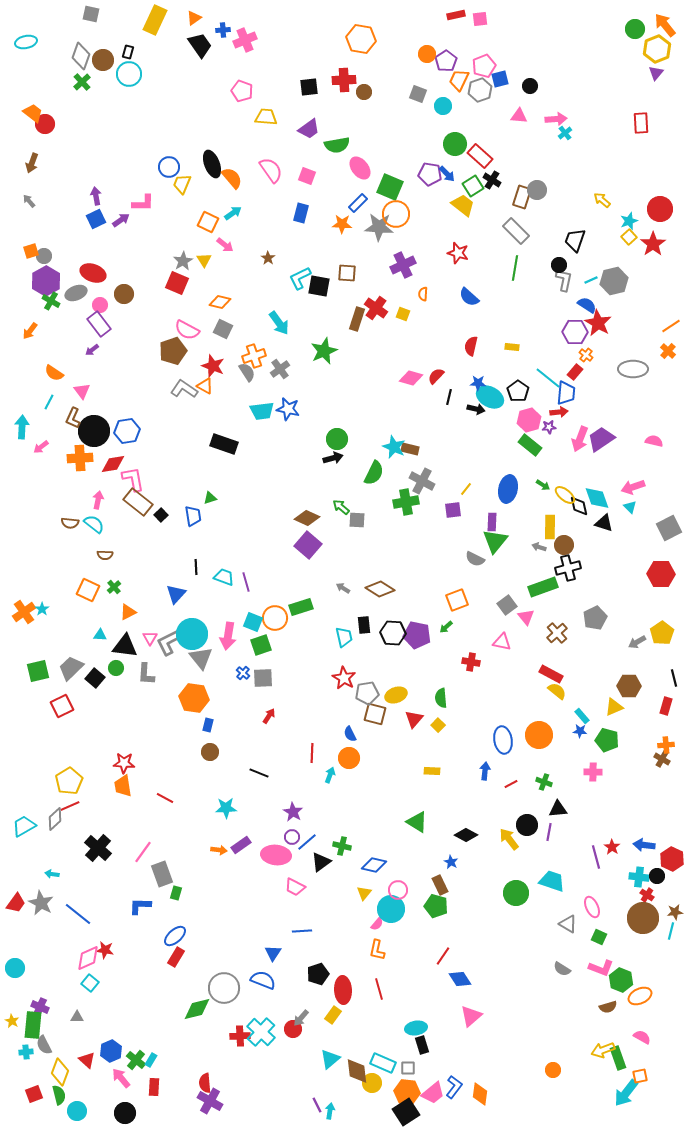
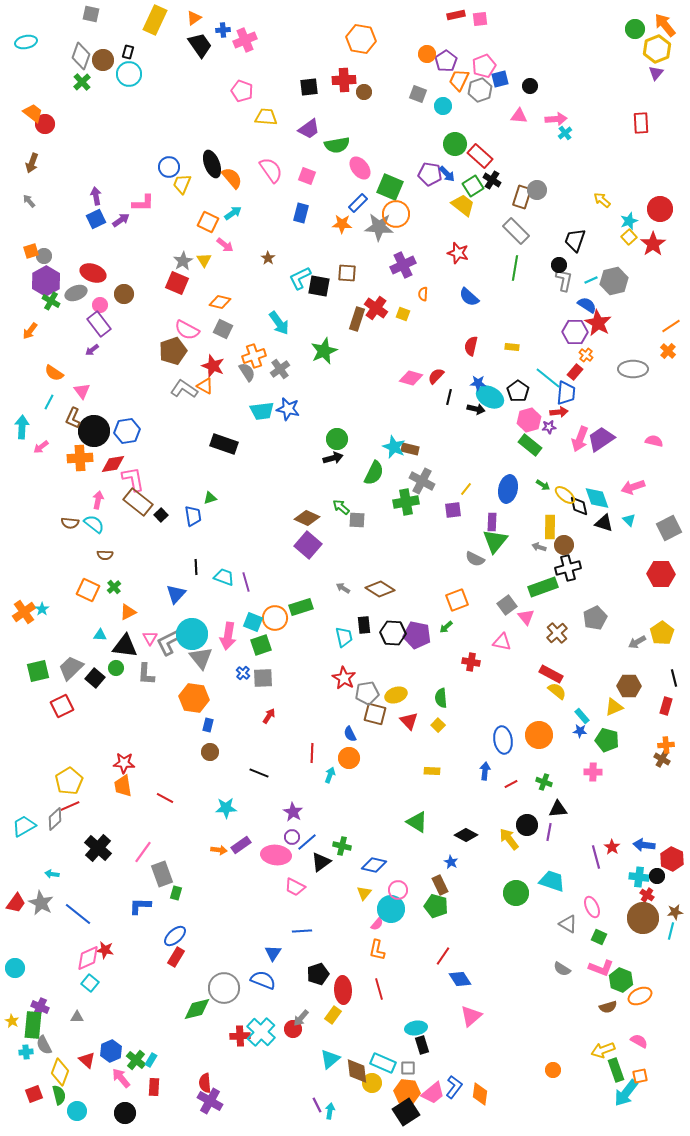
cyan triangle at (630, 507): moved 1 px left, 13 px down
red triangle at (414, 719): moved 5 px left, 2 px down; rotated 24 degrees counterclockwise
pink semicircle at (642, 1037): moved 3 px left, 4 px down
green rectangle at (618, 1058): moved 2 px left, 12 px down
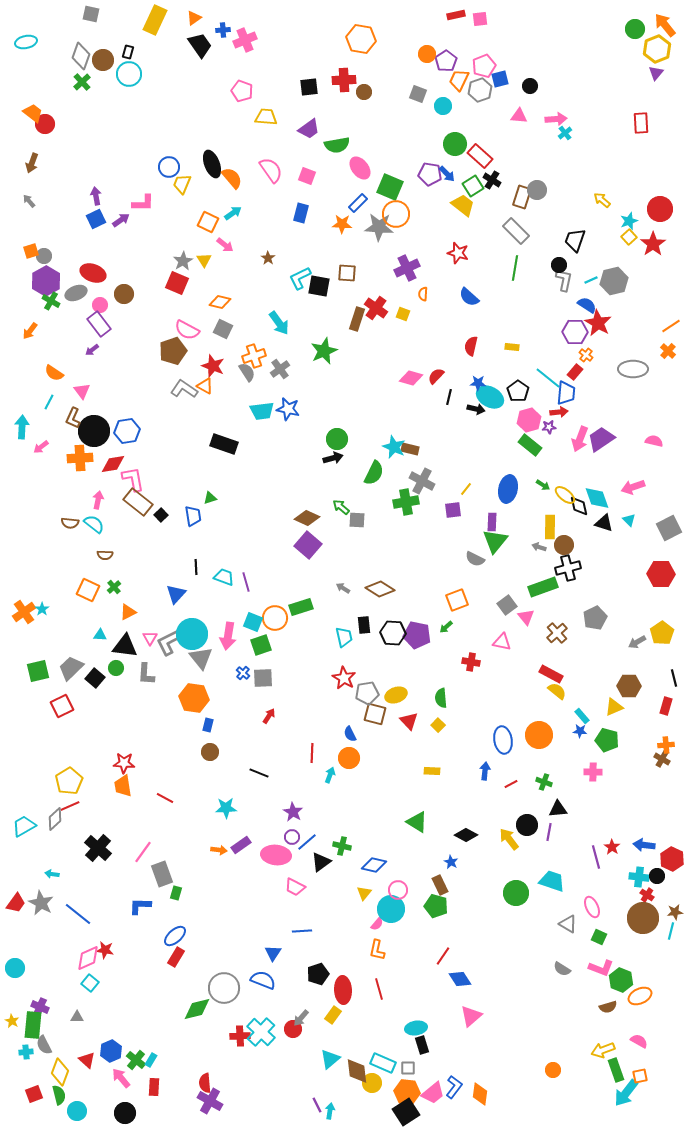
purple cross at (403, 265): moved 4 px right, 3 px down
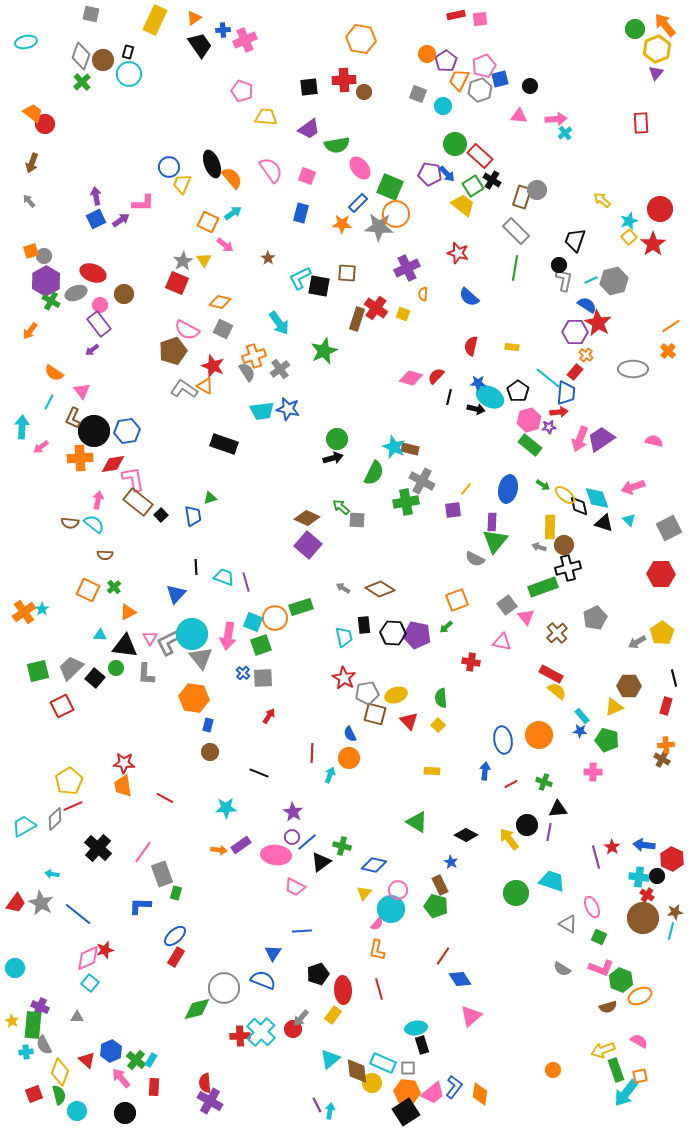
red line at (70, 806): moved 3 px right
red star at (105, 950): rotated 24 degrees counterclockwise
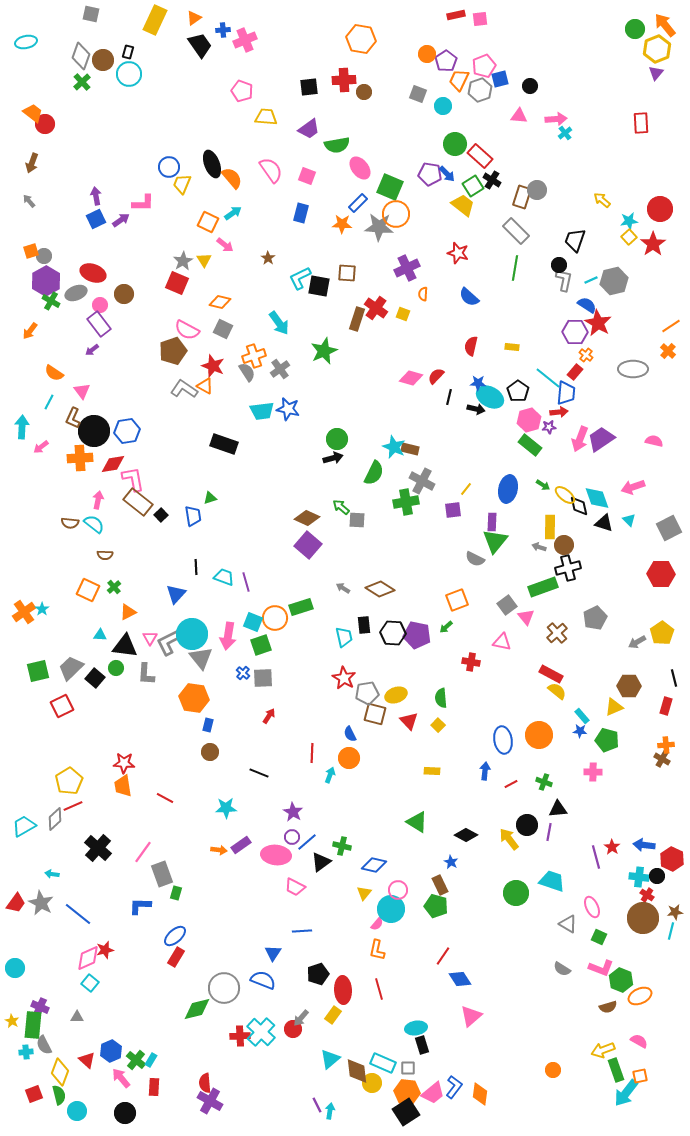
cyan star at (629, 221): rotated 12 degrees clockwise
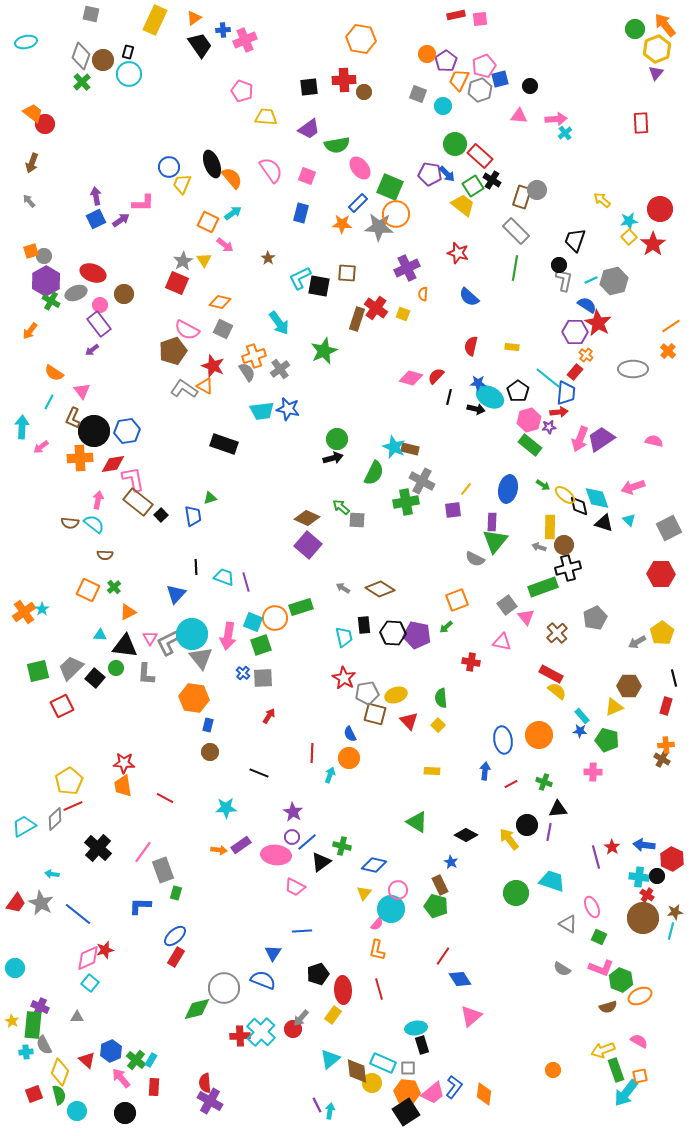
gray rectangle at (162, 874): moved 1 px right, 4 px up
orange diamond at (480, 1094): moved 4 px right
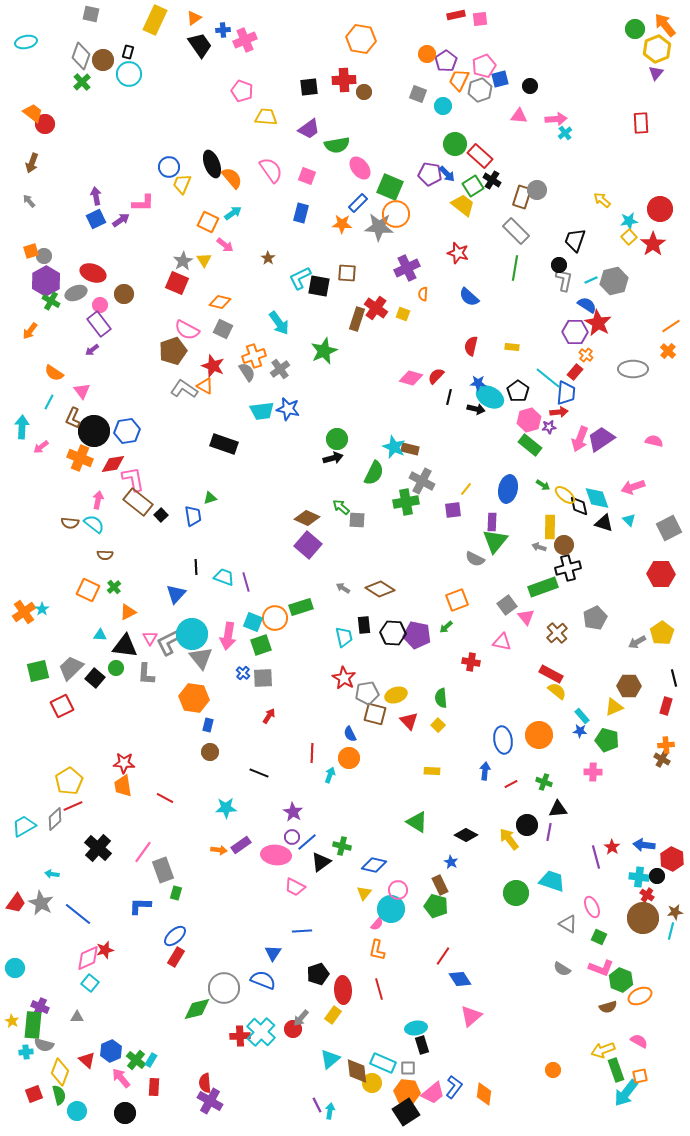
orange cross at (80, 458): rotated 25 degrees clockwise
gray semicircle at (44, 1045): rotated 48 degrees counterclockwise
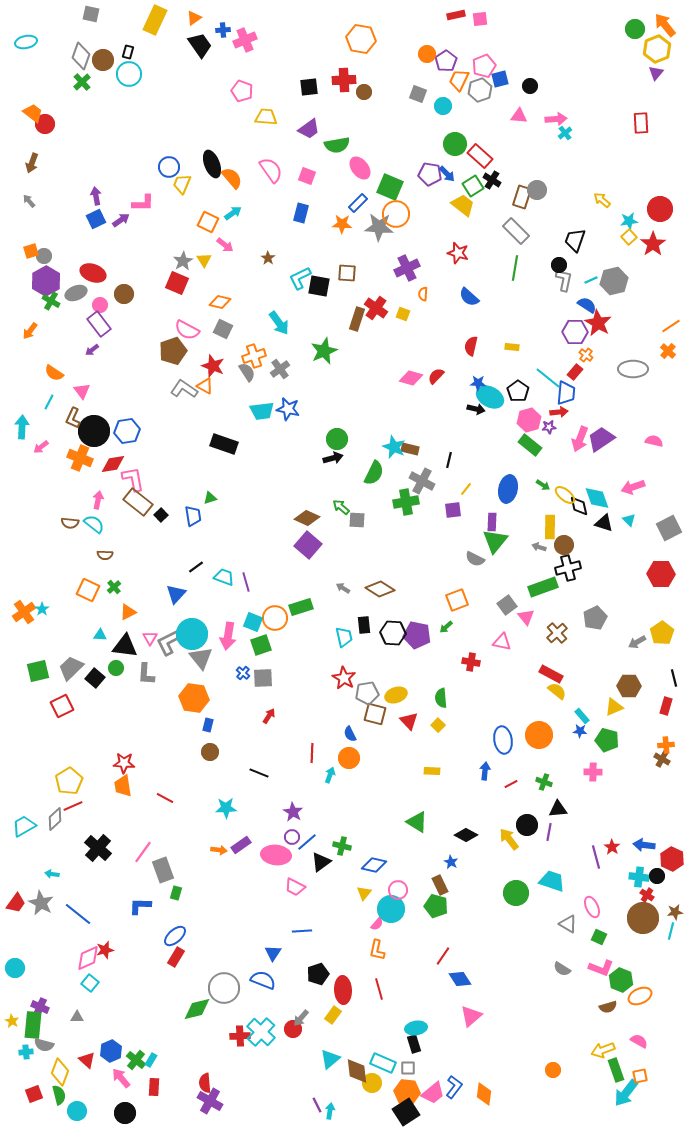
black line at (449, 397): moved 63 px down
black line at (196, 567): rotated 56 degrees clockwise
black rectangle at (422, 1045): moved 8 px left, 1 px up
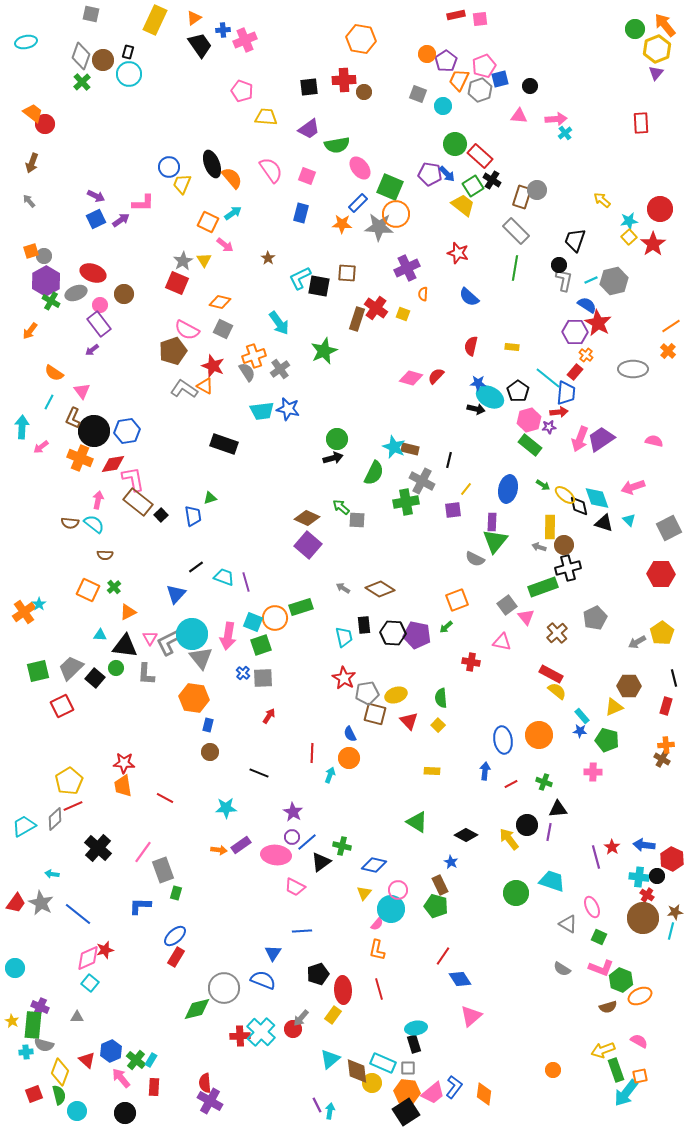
purple arrow at (96, 196): rotated 126 degrees clockwise
cyan star at (42, 609): moved 3 px left, 5 px up
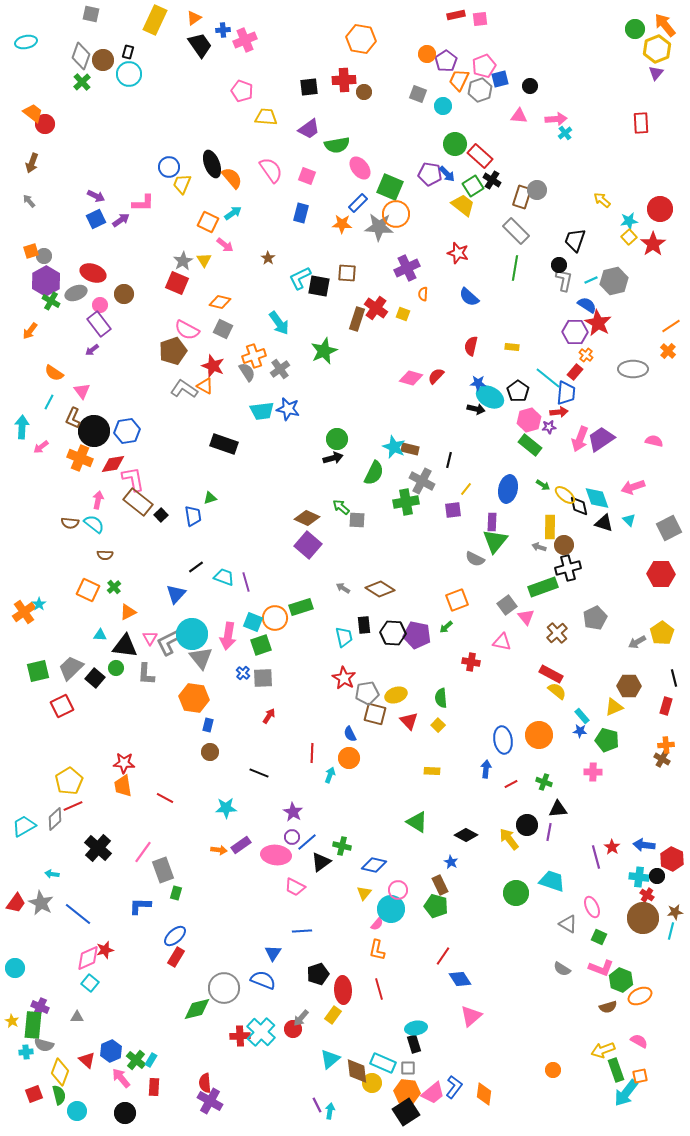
blue arrow at (485, 771): moved 1 px right, 2 px up
